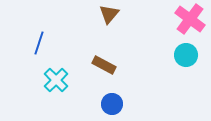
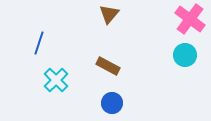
cyan circle: moved 1 px left
brown rectangle: moved 4 px right, 1 px down
blue circle: moved 1 px up
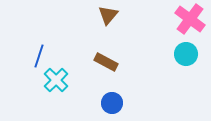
brown triangle: moved 1 px left, 1 px down
blue line: moved 13 px down
cyan circle: moved 1 px right, 1 px up
brown rectangle: moved 2 px left, 4 px up
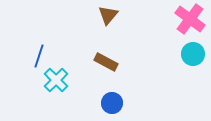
cyan circle: moved 7 px right
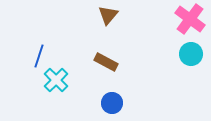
cyan circle: moved 2 px left
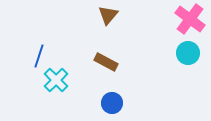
cyan circle: moved 3 px left, 1 px up
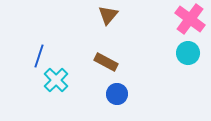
blue circle: moved 5 px right, 9 px up
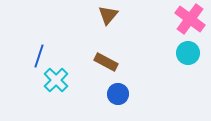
blue circle: moved 1 px right
